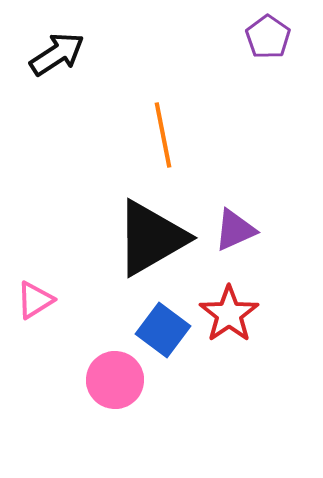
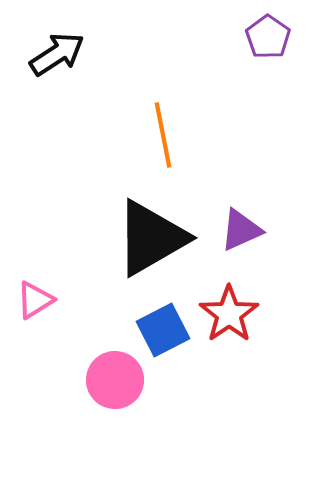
purple triangle: moved 6 px right
blue square: rotated 26 degrees clockwise
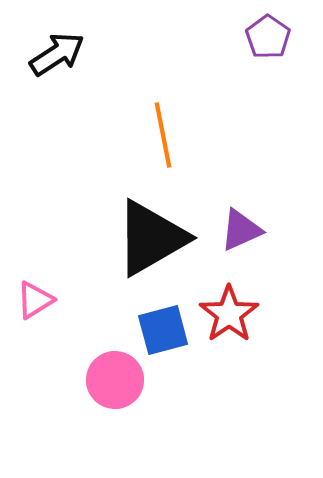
blue square: rotated 12 degrees clockwise
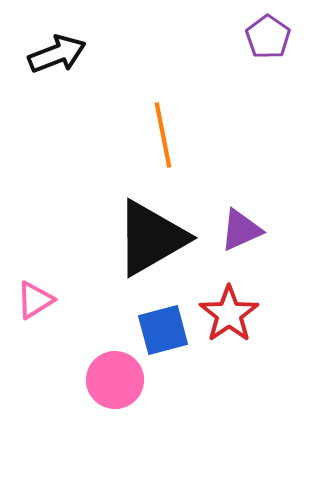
black arrow: rotated 12 degrees clockwise
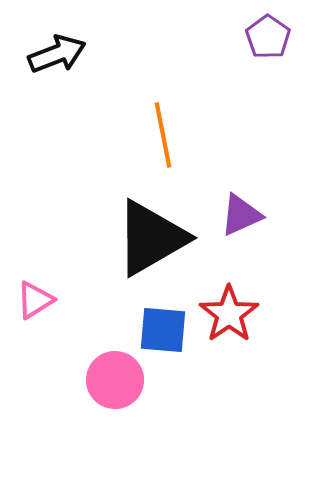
purple triangle: moved 15 px up
blue square: rotated 20 degrees clockwise
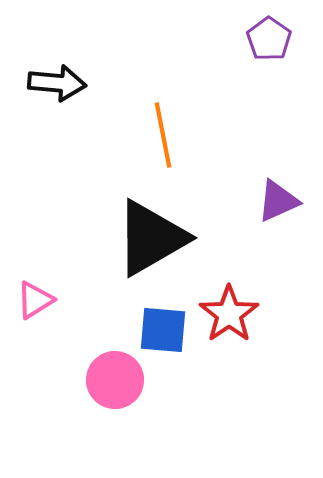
purple pentagon: moved 1 px right, 2 px down
black arrow: moved 29 px down; rotated 26 degrees clockwise
purple triangle: moved 37 px right, 14 px up
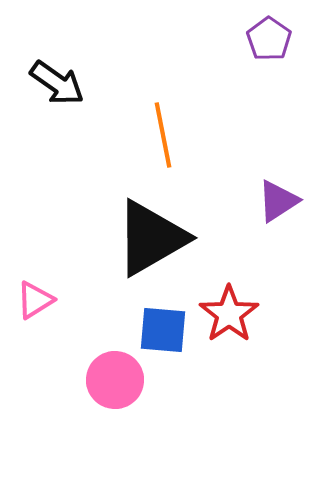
black arrow: rotated 30 degrees clockwise
purple triangle: rotated 9 degrees counterclockwise
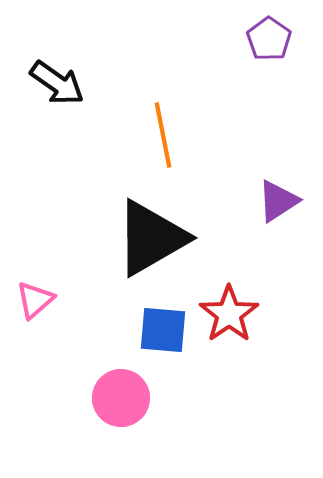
pink triangle: rotated 9 degrees counterclockwise
pink circle: moved 6 px right, 18 px down
